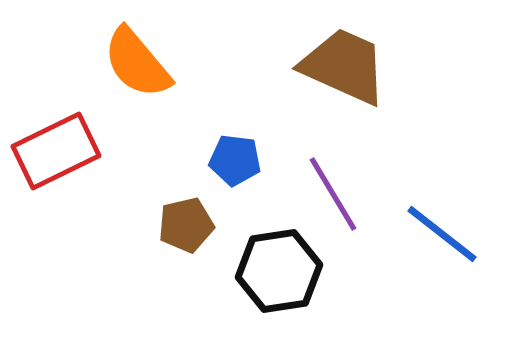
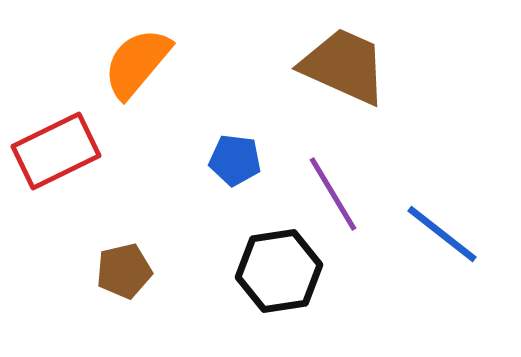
orange semicircle: rotated 80 degrees clockwise
brown pentagon: moved 62 px left, 46 px down
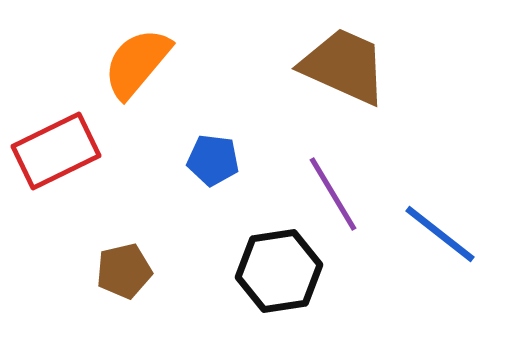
blue pentagon: moved 22 px left
blue line: moved 2 px left
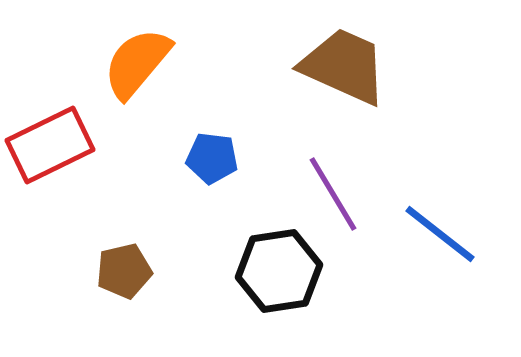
red rectangle: moved 6 px left, 6 px up
blue pentagon: moved 1 px left, 2 px up
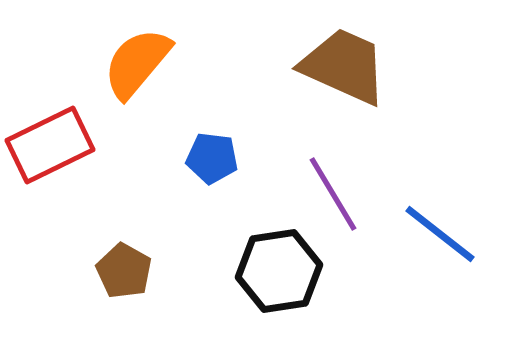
brown pentagon: rotated 30 degrees counterclockwise
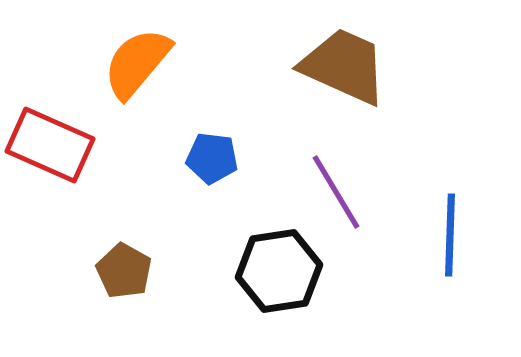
red rectangle: rotated 50 degrees clockwise
purple line: moved 3 px right, 2 px up
blue line: moved 10 px right, 1 px down; rotated 54 degrees clockwise
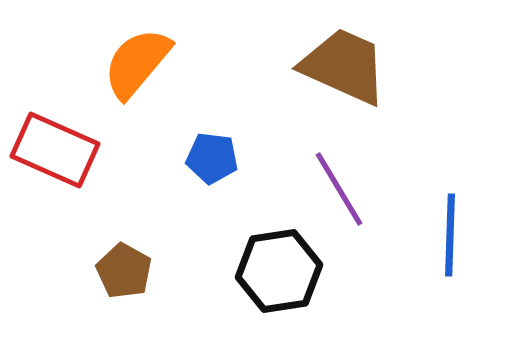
red rectangle: moved 5 px right, 5 px down
purple line: moved 3 px right, 3 px up
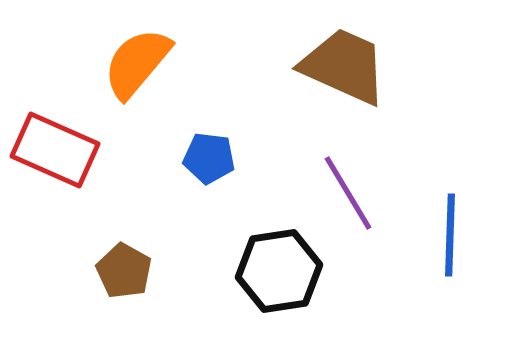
blue pentagon: moved 3 px left
purple line: moved 9 px right, 4 px down
